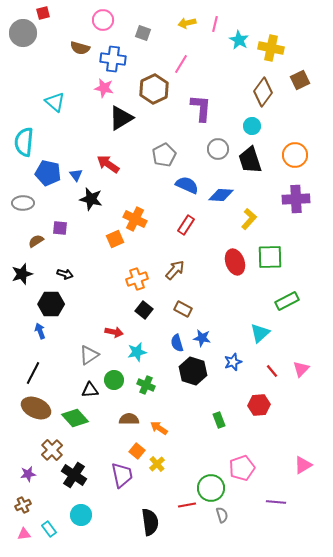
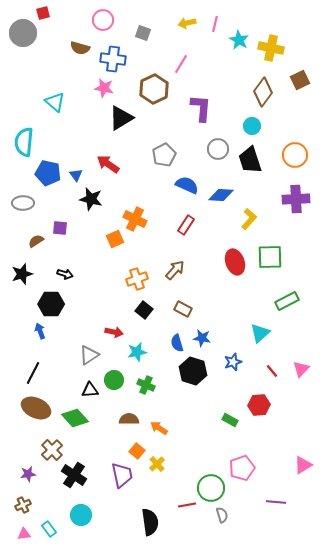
green rectangle at (219, 420): moved 11 px right; rotated 42 degrees counterclockwise
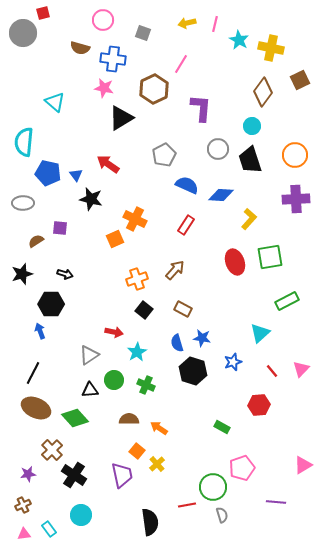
green square at (270, 257): rotated 8 degrees counterclockwise
cyan star at (137, 352): rotated 18 degrees counterclockwise
green rectangle at (230, 420): moved 8 px left, 7 px down
green circle at (211, 488): moved 2 px right, 1 px up
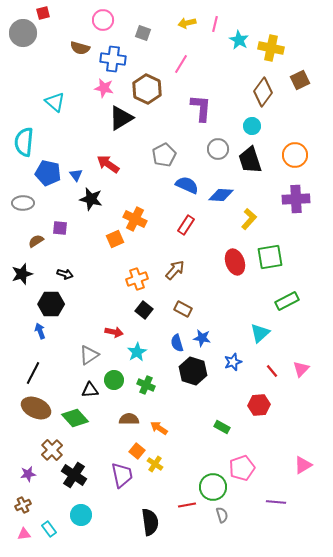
brown hexagon at (154, 89): moved 7 px left; rotated 8 degrees counterclockwise
yellow cross at (157, 464): moved 2 px left; rotated 14 degrees counterclockwise
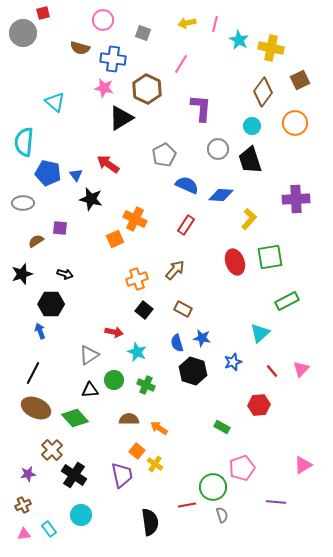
orange circle at (295, 155): moved 32 px up
cyan star at (137, 352): rotated 18 degrees counterclockwise
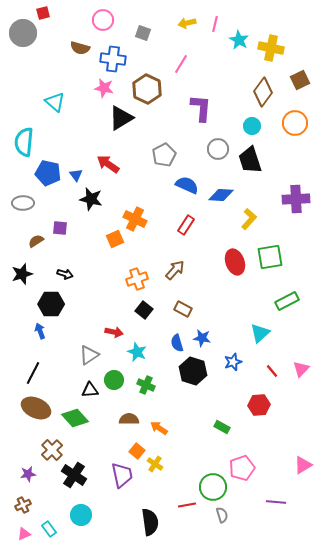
pink triangle at (24, 534): rotated 16 degrees counterclockwise
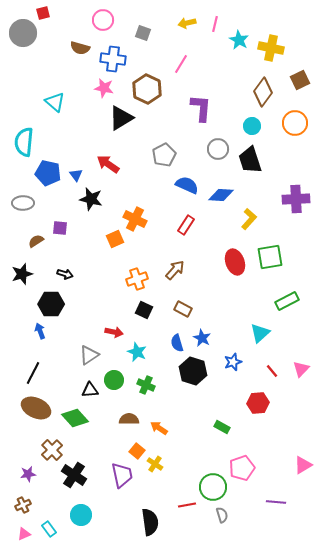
black square at (144, 310): rotated 12 degrees counterclockwise
blue star at (202, 338): rotated 18 degrees clockwise
red hexagon at (259, 405): moved 1 px left, 2 px up
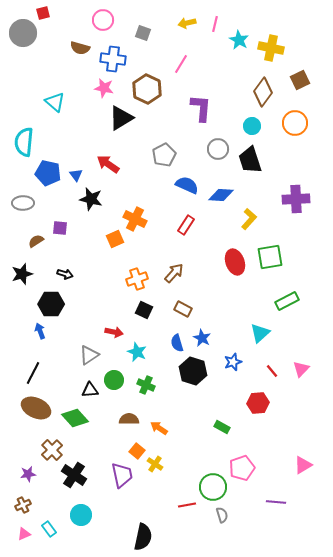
brown arrow at (175, 270): moved 1 px left, 3 px down
black semicircle at (150, 522): moved 7 px left, 15 px down; rotated 20 degrees clockwise
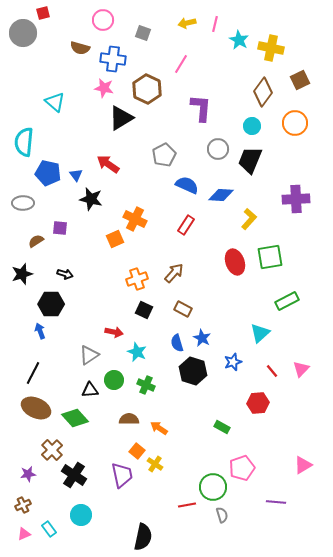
black trapezoid at (250, 160): rotated 40 degrees clockwise
